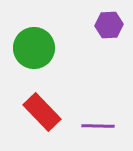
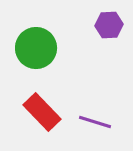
green circle: moved 2 px right
purple line: moved 3 px left, 4 px up; rotated 16 degrees clockwise
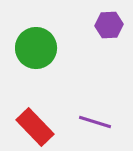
red rectangle: moved 7 px left, 15 px down
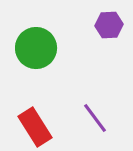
purple line: moved 4 px up; rotated 36 degrees clockwise
red rectangle: rotated 12 degrees clockwise
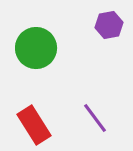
purple hexagon: rotated 8 degrees counterclockwise
red rectangle: moved 1 px left, 2 px up
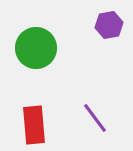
red rectangle: rotated 27 degrees clockwise
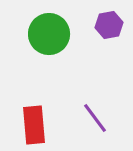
green circle: moved 13 px right, 14 px up
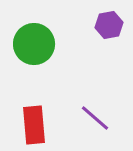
green circle: moved 15 px left, 10 px down
purple line: rotated 12 degrees counterclockwise
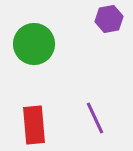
purple hexagon: moved 6 px up
purple line: rotated 24 degrees clockwise
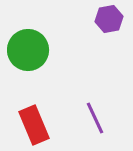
green circle: moved 6 px left, 6 px down
red rectangle: rotated 18 degrees counterclockwise
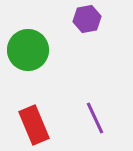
purple hexagon: moved 22 px left
